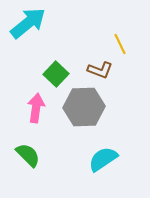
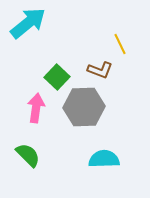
green square: moved 1 px right, 3 px down
cyan semicircle: moved 1 px right; rotated 32 degrees clockwise
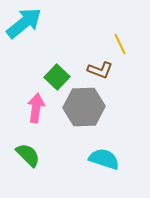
cyan arrow: moved 4 px left
cyan semicircle: rotated 20 degrees clockwise
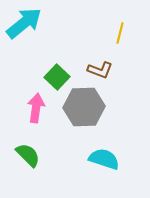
yellow line: moved 11 px up; rotated 40 degrees clockwise
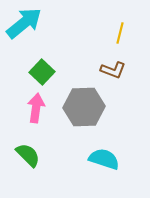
brown L-shape: moved 13 px right
green square: moved 15 px left, 5 px up
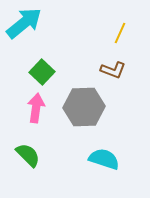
yellow line: rotated 10 degrees clockwise
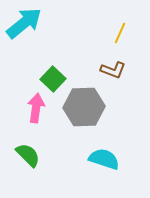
green square: moved 11 px right, 7 px down
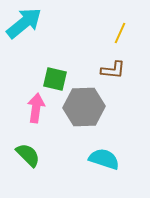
brown L-shape: rotated 15 degrees counterclockwise
green square: moved 2 px right; rotated 30 degrees counterclockwise
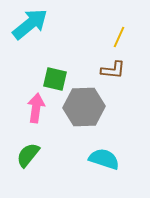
cyan arrow: moved 6 px right, 1 px down
yellow line: moved 1 px left, 4 px down
green semicircle: rotated 96 degrees counterclockwise
